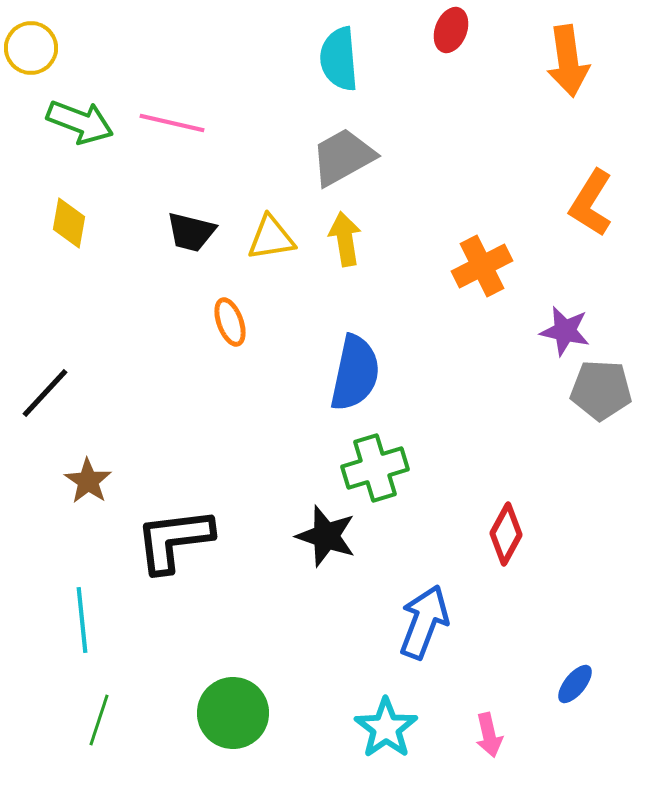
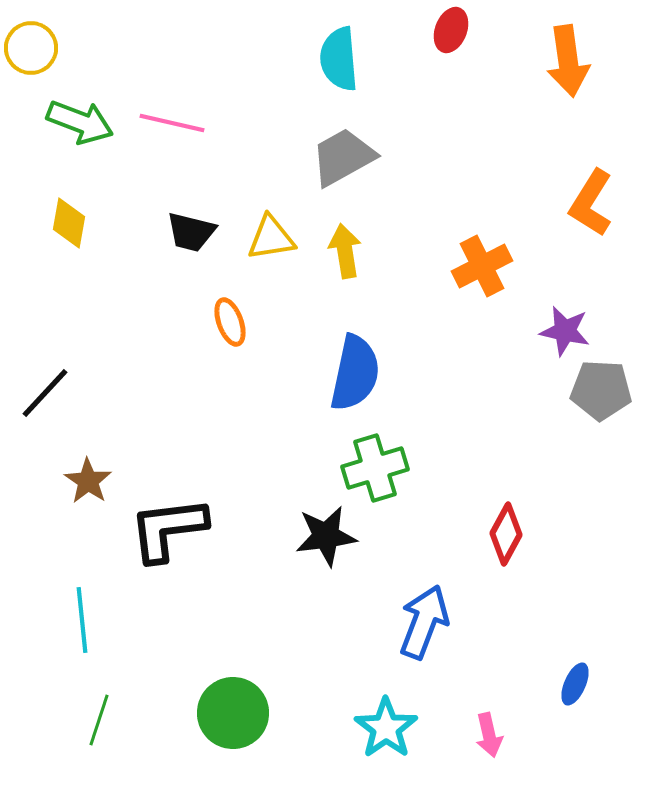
yellow arrow: moved 12 px down
black star: rotated 26 degrees counterclockwise
black L-shape: moved 6 px left, 11 px up
blue ellipse: rotated 15 degrees counterclockwise
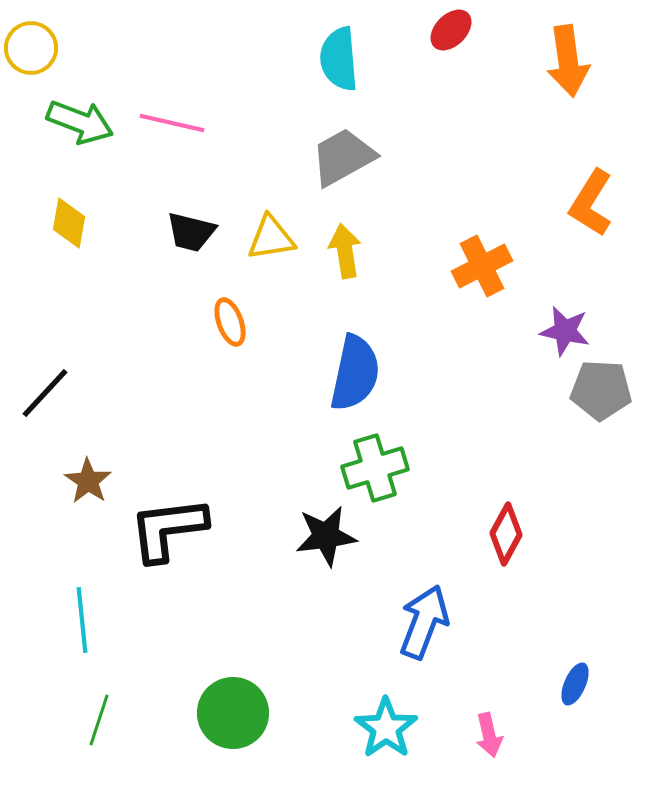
red ellipse: rotated 24 degrees clockwise
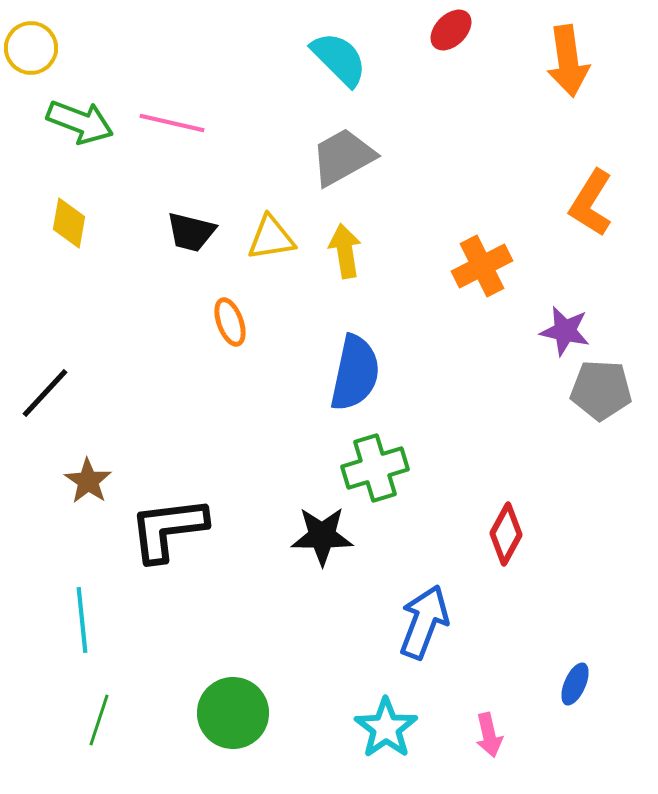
cyan semicircle: rotated 140 degrees clockwise
black star: moved 4 px left; rotated 8 degrees clockwise
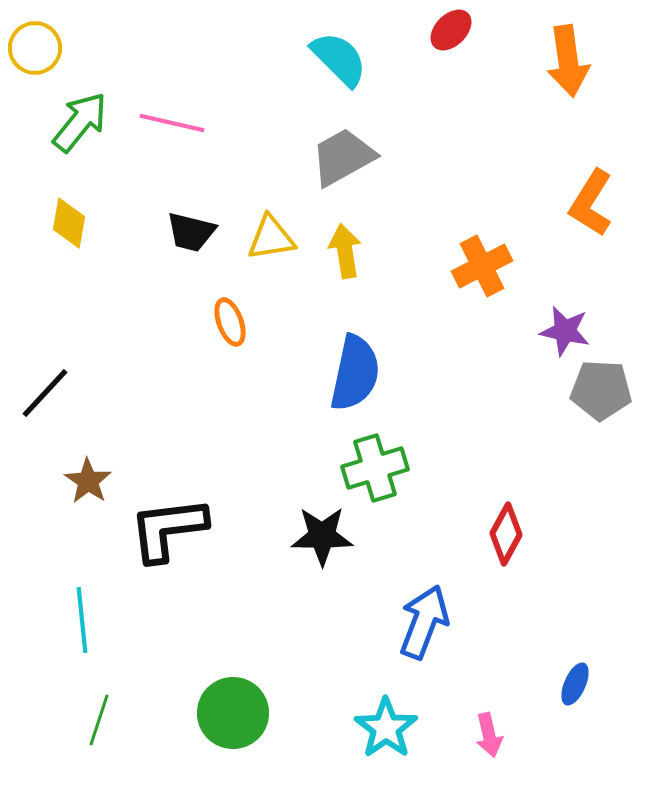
yellow circle: moved 4 px right
green arrow: rotated 72 degrees counterclockwise
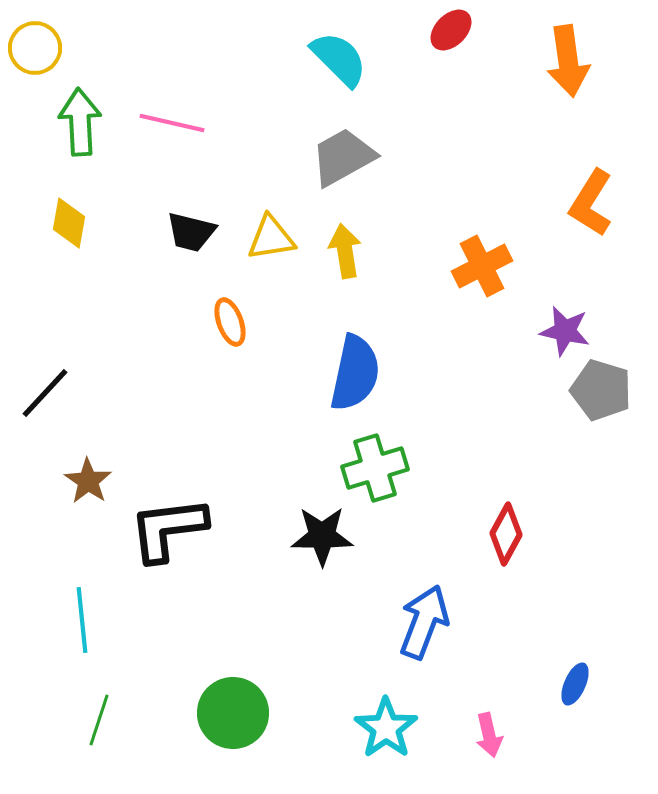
green arrow: rotated 42 degrees counterclockwise
gray pentagon: rotated 14 degrees clockwise
